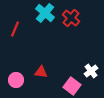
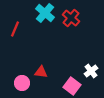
pink circle: moved 6 px right, 3 px down
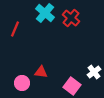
white cross: moved 3 px right, 1 px down
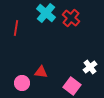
cyan cross: moved 1 px right
red line: moved 1 px right, 1 px up; rotated 14 degrees counterclockwise
white cross: moved 4 px left, 5 px up
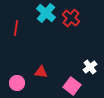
pink circle: moved 5 px left
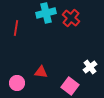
cyan cross: rotated 36 degrees clockwise
pink square: moved 2 px left
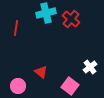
red cross: moved 1 px down
red triangle: rotated 32 degrees clockwise
pink circle: moved 1 px right, 3 px down
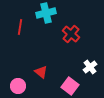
red cross: moved 15 px down
red line: moved 4 px right, 1 px up
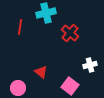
red cross: moved 1 px left, 1 px up
white cross: moved 2 px up; rotated 24 degrees clockwise
pink circle: moved 2 px down
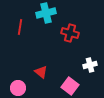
red cross: rotated 24 degrees counterclockwise
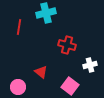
red line: moved 1 px left
red cross: moved 3 px left, 12 px down
pink circle: moved 1 px up
